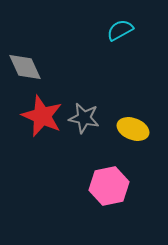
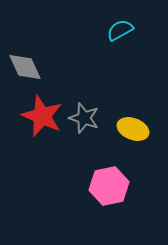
gray star: rotated 8 degrees clockwise
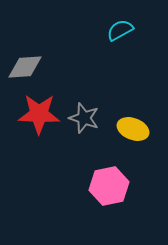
gray diamond: rotated 69 degrees counterclockwise
red star: moved 3 px left, 2 px up; rotated 21 degrees counterclockwise
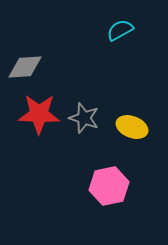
yellow ellipse: moved 1 px left, 2 px up
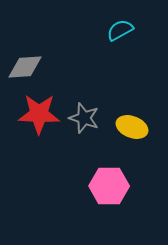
pink hexagon: rotated 12 degrees clockwise
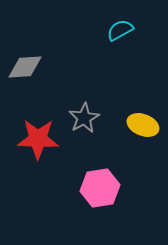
red star: moved 1 px left, 25 px down
gray star: rotated 24 degrees clockwise
yellow ellipse: moved 11 px right, 2 px up
pink hexagon: moved 9 px left, 2 px down; rotated 9 degrees counterclockwise
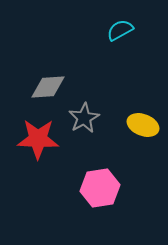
gray diamond: moved 23 px right, 20 px down
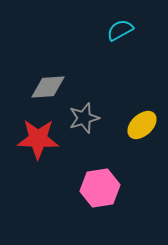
gray star: rotated 12 degrees clockwise
yellow ellipse: moved 1 px left; rotated 64 degrees counterclockwise
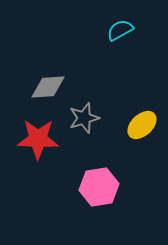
pink hexagon: moved 1 px left, 1 px up
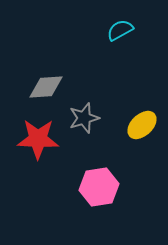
gray diamond: moved 2 px left
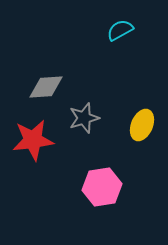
yellow ellipse: rotated 24 degrees counterclockwise
red star: moved 5 px left, 1 px down; rotated 9 degrees counterclockwise
pink hexagon: moved 3 px right
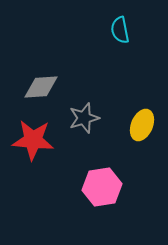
cyan semicircle: rotated 72 degrees counterclockwise
gray diamond: moved 5 px left
red star: rotated 12 degrees clockwise
